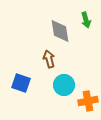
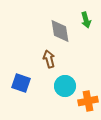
cyan circle: moved 1 px right, 1 px down
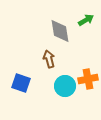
green arrow: rotated 105 degrees counterclockwise
orange cross: moved 22 px up
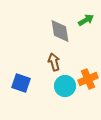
brown arrow: moved 5 px right, 3 px down
orange cross: rotated 12 degrees counterclockwise
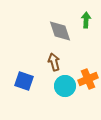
green arrow: rotated 56 degrees counterclockwise
gray diamond: rotated 10 degrees counterclockwise
blue square: moved 3 px right, 2 px up
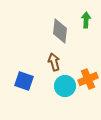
gray diamond: rotated 25 degrees clockwise
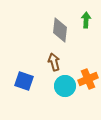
gray diamond: moved 1 px up
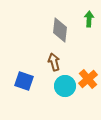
green arrow: moved 3 px right, 1 px up
orange cross: rotated 18 degrees counterclockwise
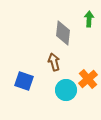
gray diamond: moved 3 px right, 3 px down
cyan circle: moved 1 px right, 4 px down
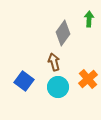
gray diamond: rotated 30 degrees clockwise
blue square: rotated 18 degrees clockwise
cyan circle: moved 8 px left, 3 px up
